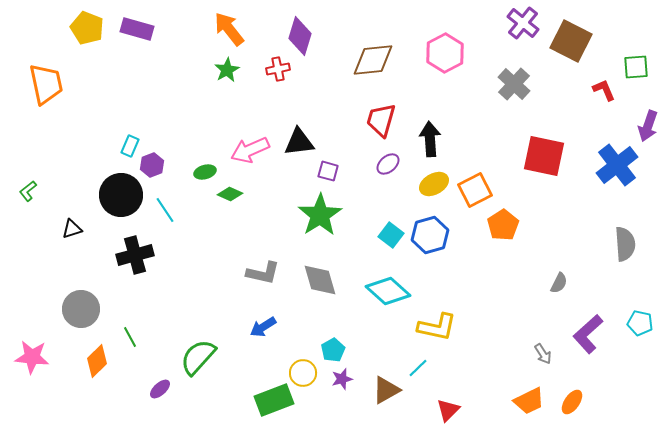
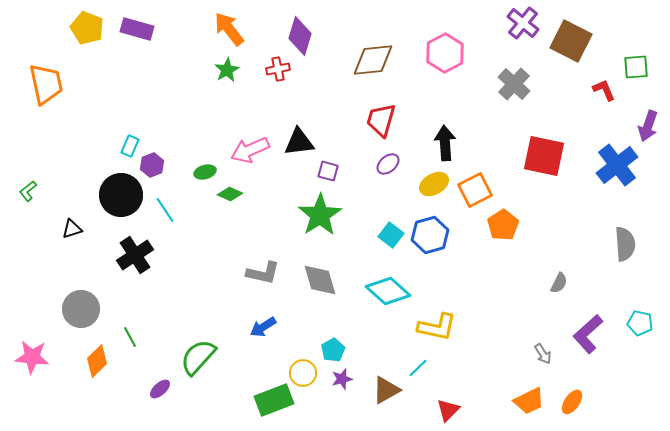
black arrow at (430, 139): moved 15 px right, 4 px down
black cross at (135, 255): rotated 18 degrees counterclockwise
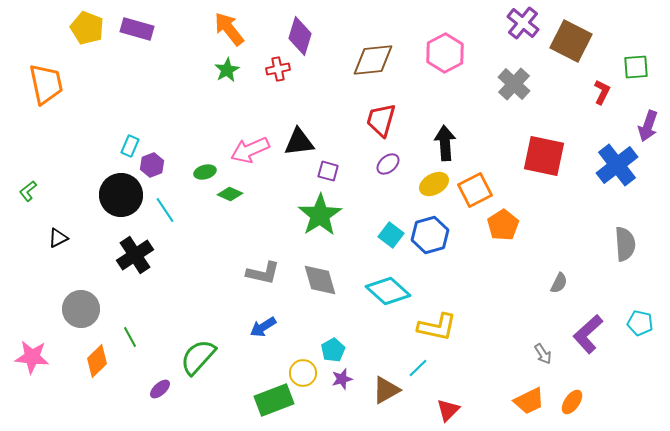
red L-shape at (604, 90): moved 2 px left, 2 px down; rotated 50 degrees clockwise
black triangle at (72, 229): moved 14 px left, 9 px down; rotated 10 degrees counterclockwise
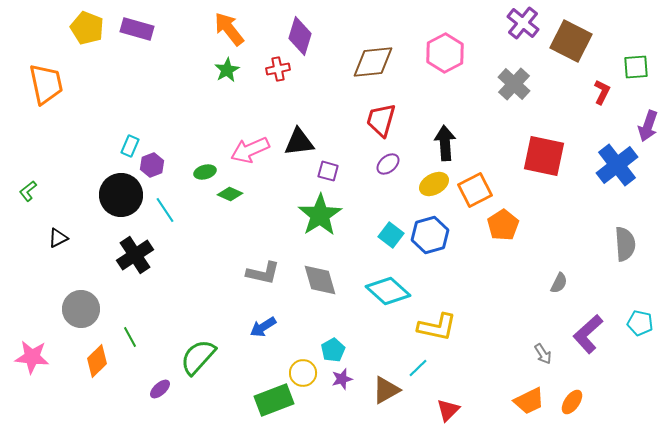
brown diamond at (373, 60): moved 2 px down
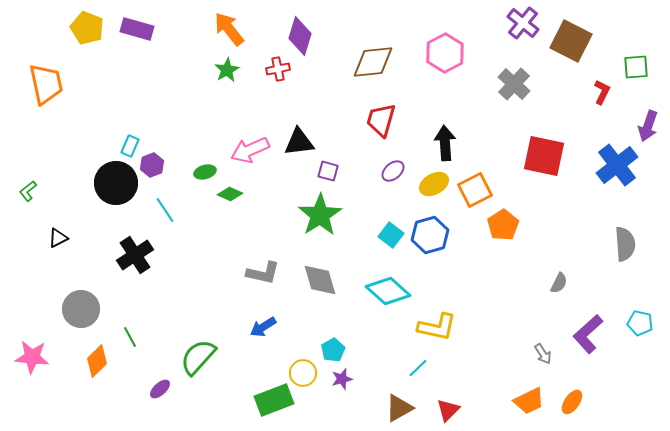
purple ellipse at (388, 164): moved 5 px right, 7 px down
black circle at (121, 195): moved 5 px left, 12 px up
brown triangle at (386, 390): moved 13 px right, 18 px down
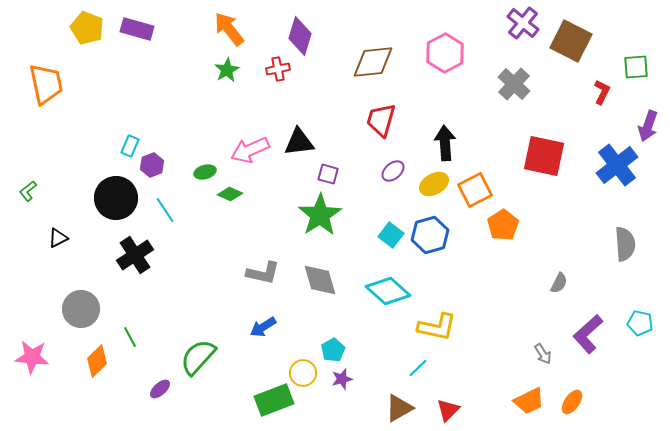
purple square at (328, 171): moved 3 px down
black circle at (116, 183): moved 15 px down
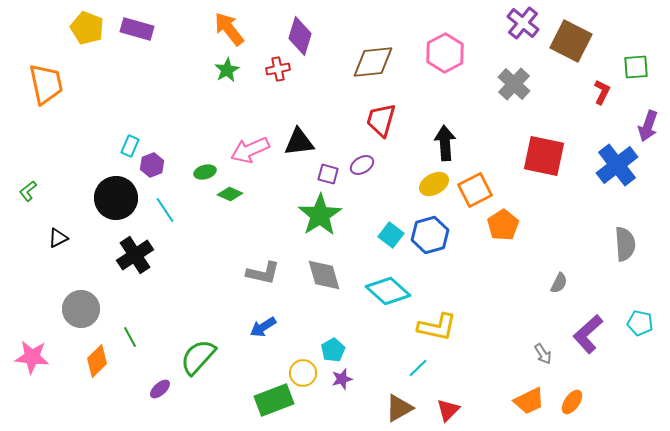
purple ellipse at (393, 171): moved 31 px left, 6 px up; rotated 10 degrees clockwise
gray diamond at (320, 280): moved 4 px right, 5 px up
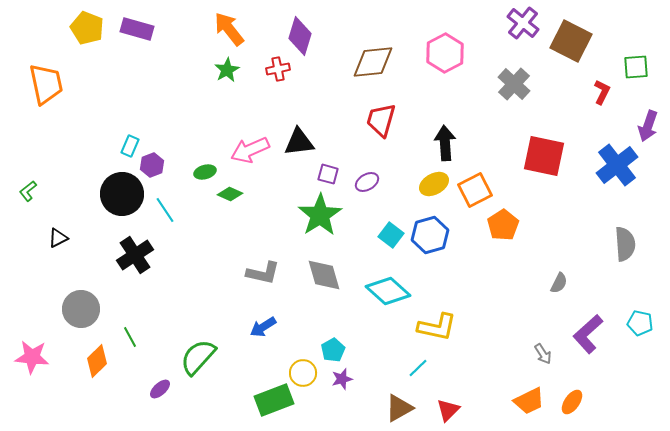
purple ellipse at (362, 165): moved 5 px right, 17 px down
black circle at (116, 198): moved 6 px right, 4 px up
